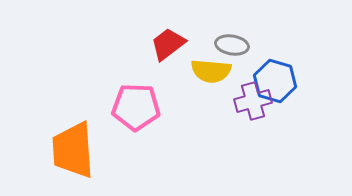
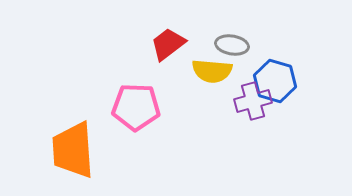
yellow semicircle: moved 1 px right
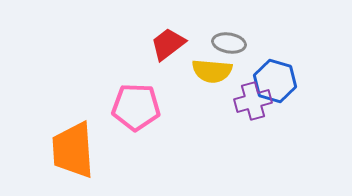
gray ellipse: moved 3 px left, 2 px up
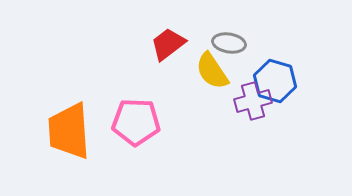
yellow semicircle: rotated 51 degrees clockwise
pink pentagon: moved 15 px down
orange trapezoid: moved 4 px left, 19 px up
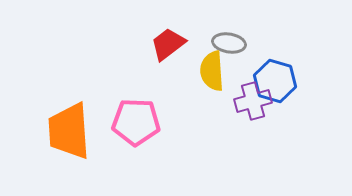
yellow semicircle: rotated 30 degrees clockwise
